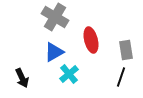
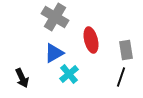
blue triangle: moved 1 px down
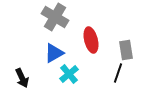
black line: moved 3 px left, 4 px up
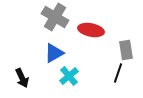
red ellipse: moved 10 px up; rotated 65 degrees counterclockwise
cyan cross: moved 2 px down
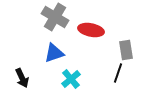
blue triangle: rotated 10 degrees clockwise
cyan cross: moved 2 px right, 3 px down
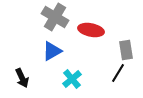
blue triangle: moved 2 px left, 2 px up; rotated 10 degrees counterclockwise
black line: rotated 12 degrees clockwise
cyan cross: moved 1 px right
